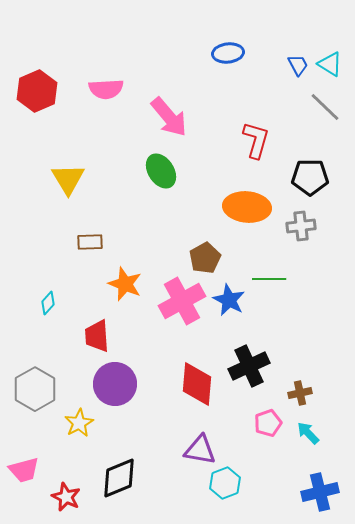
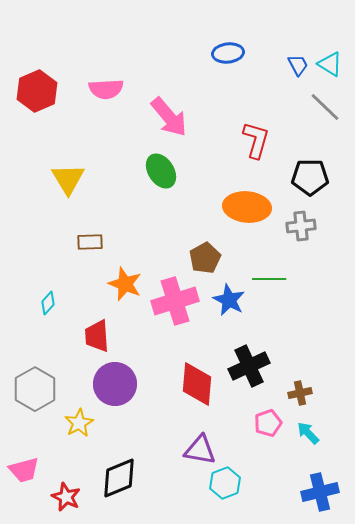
pink cross: moved 7 px left; rotated 12 degrees clockwise
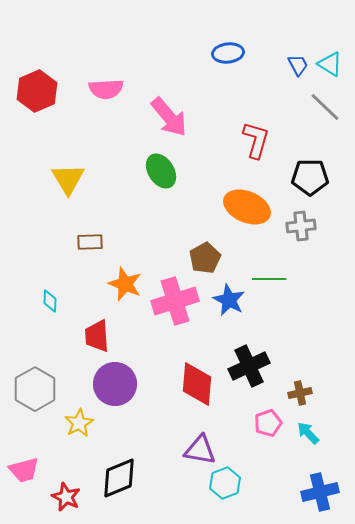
orange ellipse: rotated 18 degrees clockwise
cyan diamond: moved 2 px right, 2 px up; rotated 40 degrees counterclockwise
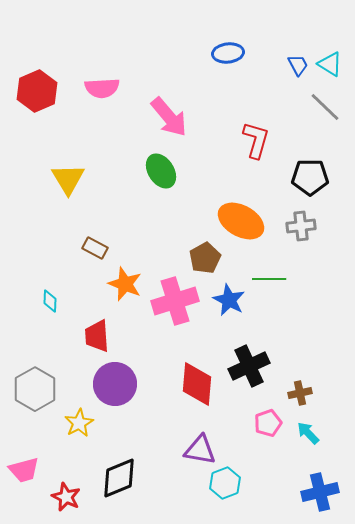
pink semicircle: moved 4 px left, 1 px up
orange ellipse: moved 6 px left, 14 px down; rotated 6 degrees clockwise
brown rectangle: moved 5 px right, 6 px down; rotated 30 degrees clockwise
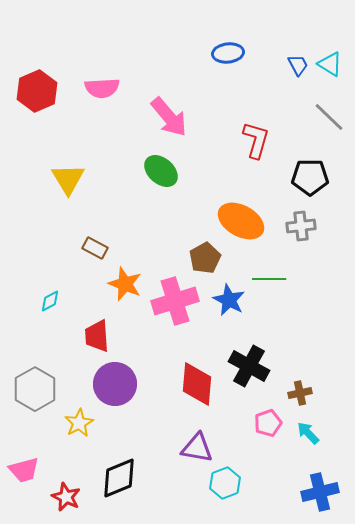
gray line: moved 4 px right, 10 px down
green ellipse: rotated 16 degrees counterclockwise
cyan diamond: rotated 60 degrees clockwise
black cross: rotated 36 degrees counterclockwise
purple triangle: moved 3 px left, 2 px up
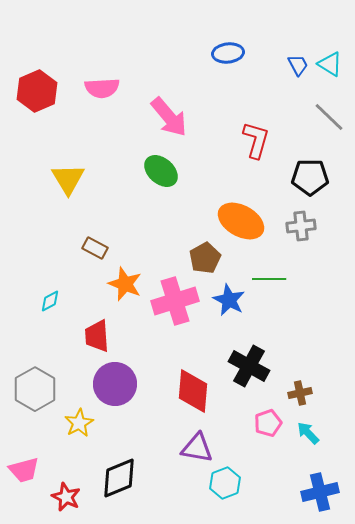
red diamond: moved 4 px left, 7 px down
